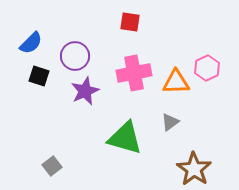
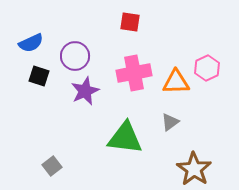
blue semicircle: rotated 20 degrees clockwise
green triangle: rotated 9 degrees counterclockwise
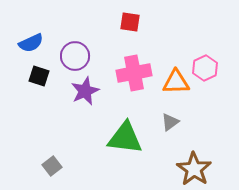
pink hexagon: moved 2 px left
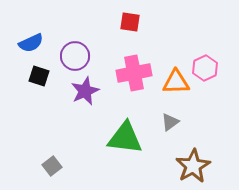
brown star: moved 1 px left, 3 px up; rotated 8 degrees clockwise
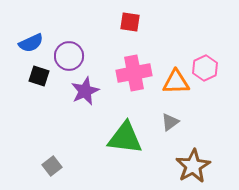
purple circle: moved 6 px left
